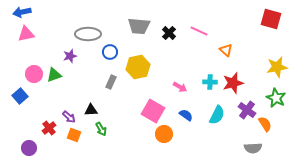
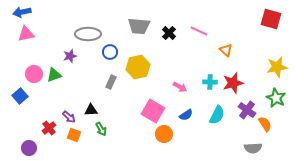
blue semicircle: rotated 112 degrees clockwise
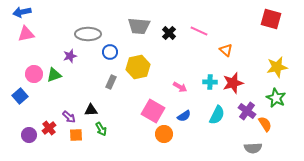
purple cross: moved 1 px down
blue semicircle: moved 2 px left, 1 px down
orange square: moved 2 px right; rotated 24 degrees counterclockwise
purple circle: moved 13 px up
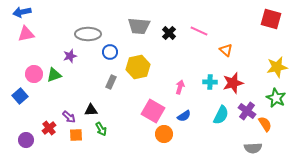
pink arrow: rotated 104 degrees counterclockwise
cyan semicircle: moved 4 px right
purple circle: moved 3 px left, 5 px down
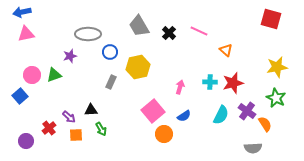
gray trapezoid: rotated 55 degrees clockwise
pink circle: moved 2 px left, 1 px down
pink square: rotated 20 degrees clockwise
purple circle: moved 1 px down
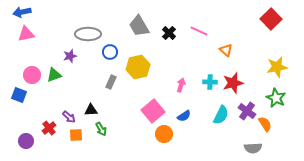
red square: rotated 30 degrees clockwise
pink arrow: moved 1 px right, 2 px up
blue square: moved 1 px left, 1 px up; rotated 28 degrees counterclockwise
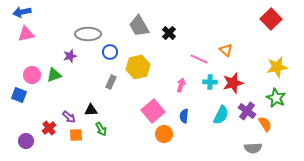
pink line: moved 28 px down
blue semicircle: rotated 128 degrees clockwise
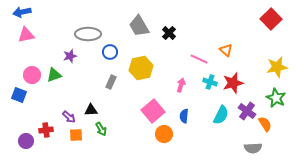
pink triangle: moved 1 px down
yellow hexagon: moved 3 px right, 1 px down
cyan cross: rotated 16 degrees clockwise
red cross: moved 3 px left, 2 px down; rotated 32 degrees clockwise
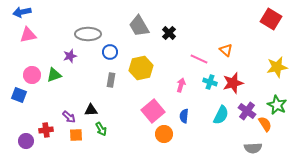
red square: rotated 15 degrees counterclockwise
pink triangle: moved 2 px right
gray rectangle: moved 2 px up; rotated 16 degrees counterclockwise
green star: moved 1 px right, 7 px down
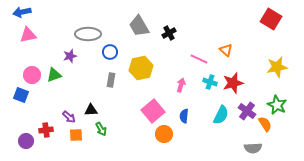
black cross: rotated 16 degrees clockwise
blue square: moved 2 px right
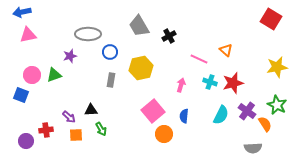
black cross: moved 3 px down
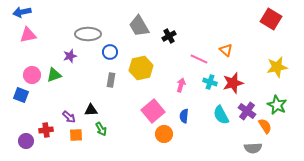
cyan semicircle: rotated 126 degrees clockwise
orange semicircle: moved 2 px down
